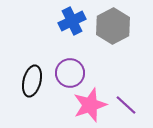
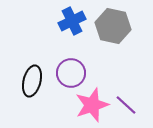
gray hexagon: rotated 20 degrees counterclockwise
purple circle: moved 1 px right
pink star: moved 2 px right
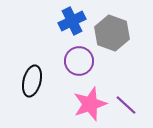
gray hexagon: moved 1 px left, 7 px down; rotated 8 degrees clockwise
purple circle: moved 8 px right, 12 px up
pink star: moved 2 px left, 1 px up
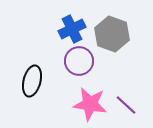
blue cross: moved 8 px down
gray hexagon: moved 1 px down
pink star: rotated 28 degrees clockwise
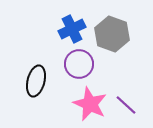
purple circle: moved 3 px down
black ellipse: moved 4 px right
pink star: rotated 16 degrees clockwise
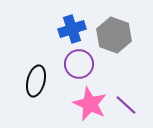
blue cross: rotated 8 degrees clockwise
gray hexagon: moved 2 px right, 1 px down
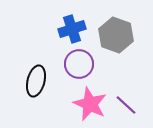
gray hexagon: moved 2 px right
